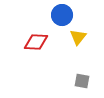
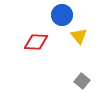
yellow triangle: moved 1 px right, 1 px up; rotated 18 degrees counterclockwise
gray square: rotated 28 degrees clockwise
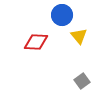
gray square: rotated 14 degrees clockwise
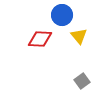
red diamond: moved 4 px right, 3 px up
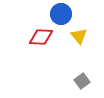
blue circle: moved 1 px left, 1 px up
red diamond: moved 1 px right, 2 px up
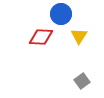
yellow triangle: rotated 12 degrees clockwise
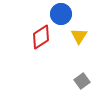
red diamond: rotated 35 degrees counterclockwise
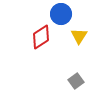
gray square: moved 6 px left
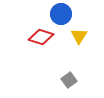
red diamond: rotated 50 degrees clockwise
gray square: moved 7 px left, 1 px up
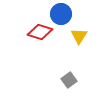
red diamond: moved 1 px left, 5 px up
